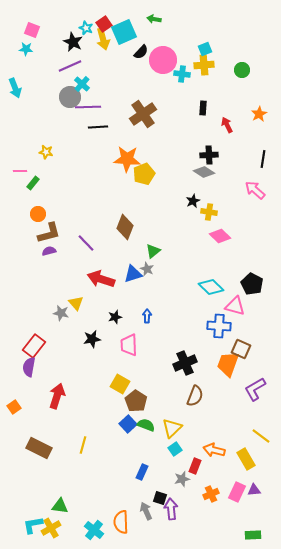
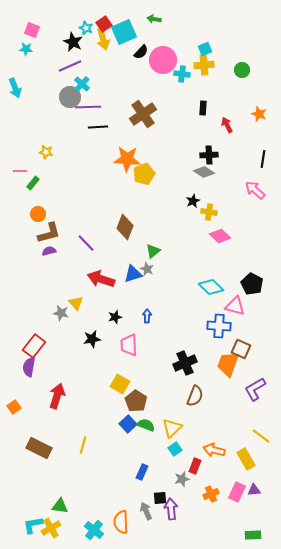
orange star at (259, 114): rotated 21 degrees counterclockwise
black square at (160, 498): rotated 24 degrees counterclockwise
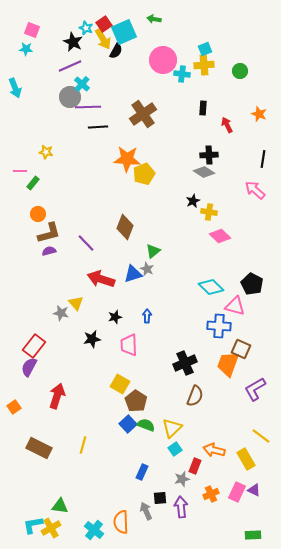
yellow arrow at (103, 39): rotated 15 degrees counterclockwise
black semicircle at (141, 52): moved 25 px left, 1 px up; rotated 14 degrees counterclockwise
green circle at (242, 70): moved 2 px left, 1 px down
purple semicircle at (29, 367): rotated 18 degrees clockwise
purple triangle at (254, 490): rotated 32 degrees clockwise
purple arrow at (171, 509): moved 10 px right, 2 px up
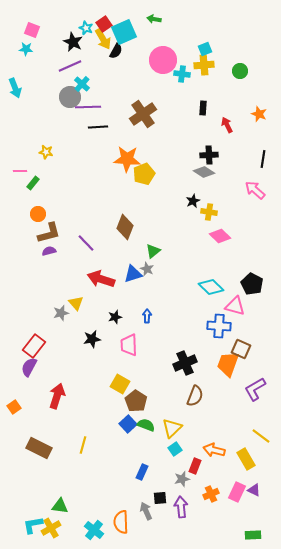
gray star at (61, 313): rotated 28 degrees counterclockwise
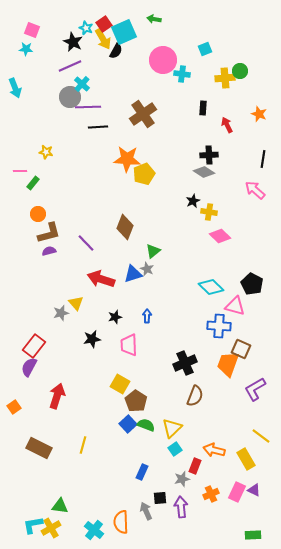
yellow cross at (204, 65): moved 21 px right, 13 px down
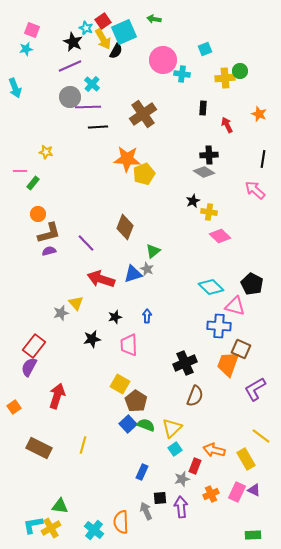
red square at (104, 24): moved 1 px left, 3 px up
cyan star at (26, 49): rotated 16 degrees counterclockwise
cyan cross at (82, 84): moved 10 px right
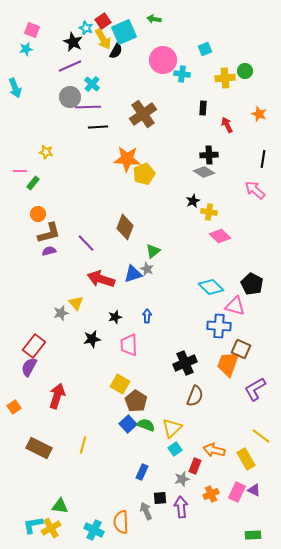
green circle at (240, 71): moved 5 px right
cyan cross at (94, 530): rotated 12 degrees counterclockwise
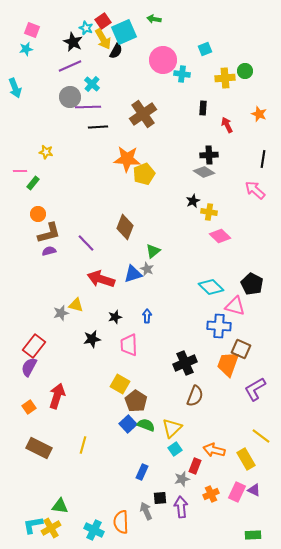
yellow triangle at (76, 303): moved 2 px down; rotated 35 degrees counterclockwise
orange square at (14, 407): moved 15 px right
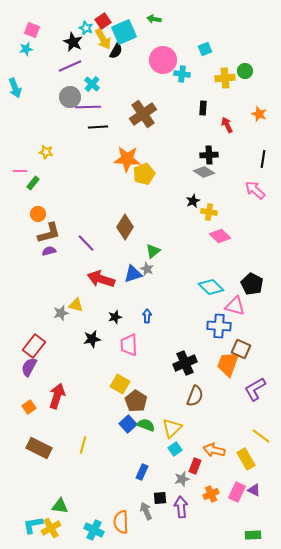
brown diamond at (125, 227): rotated 10 degrees clockwise
